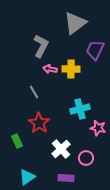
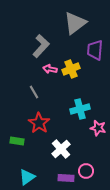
gray L-shape: rotated 15 degrees clockwise
purple trapezoid: rotated 20 degrees counterclockwise
yellow cross: rotated 24 degrees counterclockwise
green rectangle: rotated 56 degrees counterclockwise
pink circle: moved 13 px down
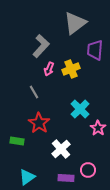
pink arrow: moved 1 px left; rotated 80 degrees counterclockwise
cyan cross: rotated 30 degrees counterclockwise
pink star: rotated 21 degrees clockwise
pink circle: moved 2 px right, 1 px up
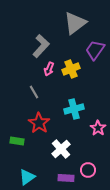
purple trapezoid: rotated 30 degrees clockwise
cyan cross: moved 6 px left; rotated 30 degrees clockwise
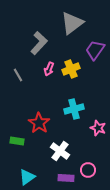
gray triangle: moved 3 px left
gray L-shape: moved 2 px left, 3 px up
gray line: moved 16 px left, 17 px up
pink star: rotated 14 degrees counterclockwise
white cross: moved 1 px left, 2 px down; rotated 12 degrees counterclockwise
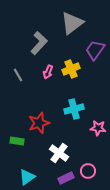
pink arrow: moved 1 px left, 3 px down
red star: rotated 20 degrees clockwise
pink star: rotated 14 degrees counterclockwise
white cross: moved 1 px left, 2 px down
pink circle: moved 1 px down
purple rectangle: rotated 28 degrees counterclockwise
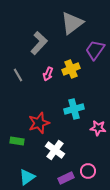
pink arrow: moved 2 px down
white cross: moved 4 px left, 3 px up
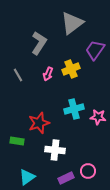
gray L-shape: rotated 10 degrees counterclockwise
pink star: moved 11 px up
white cross: rotated 30 degrees counterclockwise
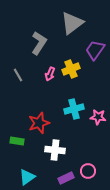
pink arrow: moved 2 px right
